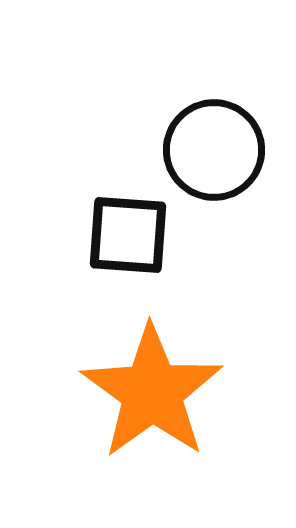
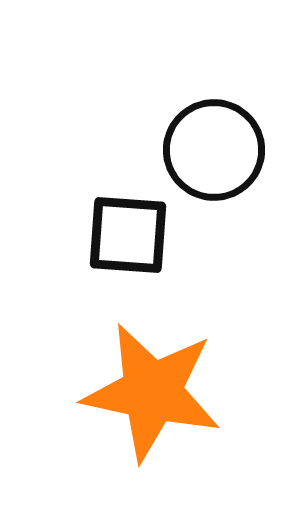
orange star: rotated 24 degrees counterclockwise
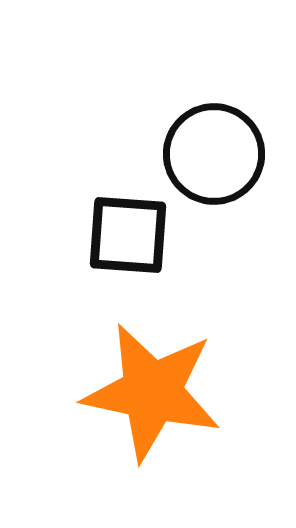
black circle: moved 4 px down
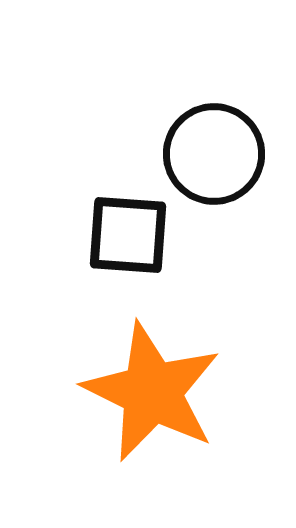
orange star: rotated 14 degrees clockwise
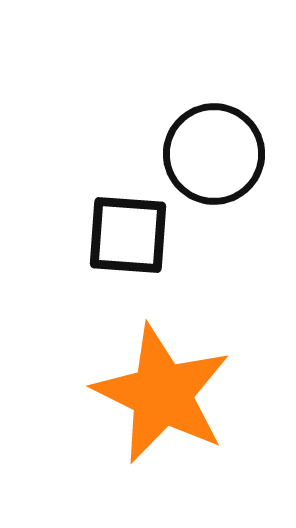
orange star: moved 10 px right, 2 px down
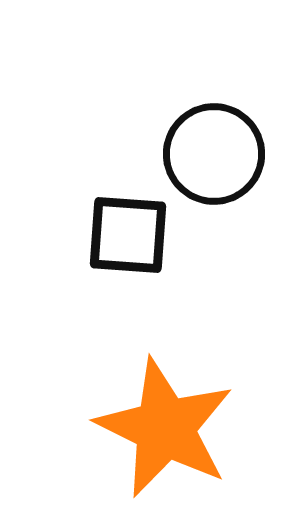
orange star: moved 3 px right, 34 px down
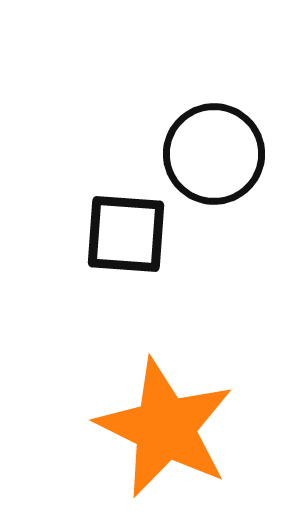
black square: moved 2 px left, 1 px up
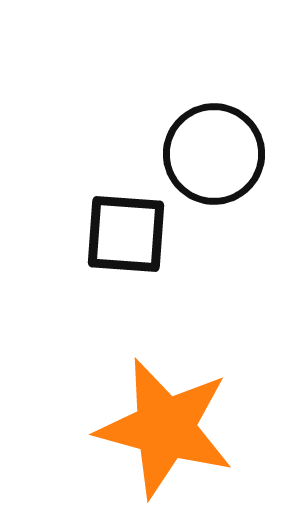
orange star: rotated 11 degrees counterclockwise
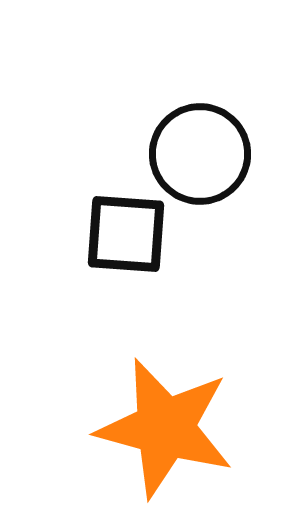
black circle: moved 14 px left
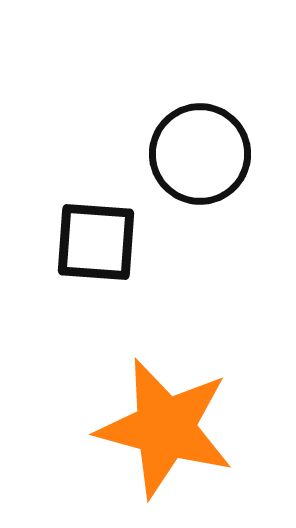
black square: moved 30 px left, 8 px down
